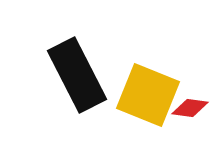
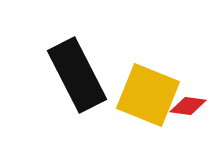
red diamond: moved 2 px left, 2 px up
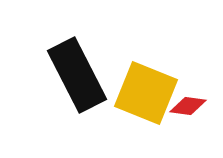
yellow square: moved 2 px left, 2 px up
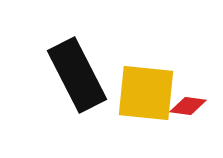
yellow square: rotated 16 degrees counterclockwise
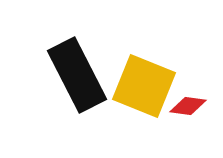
yellow square: moved 2 px left, 7 px up; rotated 16 degrees clockwise
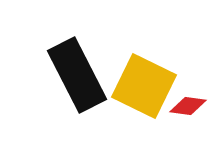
yellow square: rotated 4 degrees clockwise
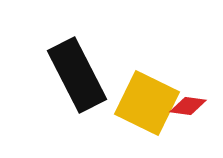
yellow square: moved 3 px right, 17 px down
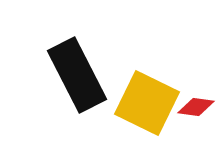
red diamond: moved 8 px right, 1 px down
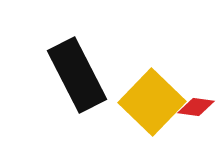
yellow square: moved 5 px right, 1 px up; rotated 18 degrees clockwise
